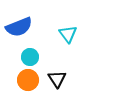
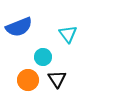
cyan circle: moved 13 px right
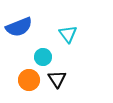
orange circle: moved 1 px right
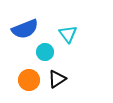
blue semicircle: moved 6 px right, 2 px down
cyan circle: moved 2 px right, 5 px up
black triangle: rotated 30 degrees clockwise
